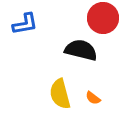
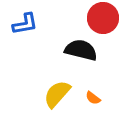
yellow semicircle: moved 3 px left; rotated 56 degrees clockwise
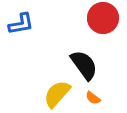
blue L-shape: moved 4 px left
black semicircle: moved 3 px right, 15 px down; rotated 40 degrees clockwise
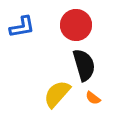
red circle: moved 27 px left, 7 px down
blue L-shape: moved 1 px right, 3 px down
black semicircle: rotated 20 degrees clockwise
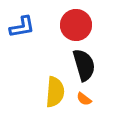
yellow semicircle: moved 2 px left, 2 px up; rotated 144 degrees clockwise
orange semicircle: moved 9 px left, 1 px down
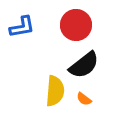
black semicircle: rotated 68 degrees clockwise
yellow semicircle: moved 1 px up
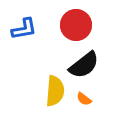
blue L-shape: moved 2 px right, 2 px down
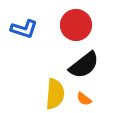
blue L-shape: rotated 28 degrees clockwise
yellow semicircle: moved 3 px down
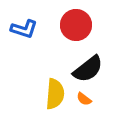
black semicircle: moved 4 px right, 4 px down
